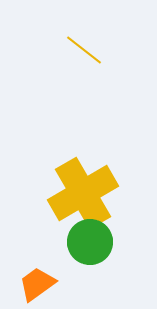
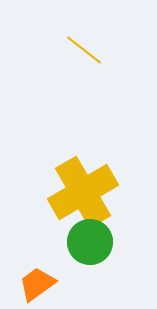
yellow cross: moved 1 px up
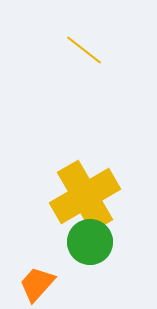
yellow cross: moved 2 px right, 4 px down
orange trapezoid: rotated 12 degrees counterclockwise
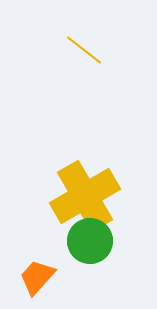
green circle: moved 1 px up
orange trapezoid: moved 7 px up
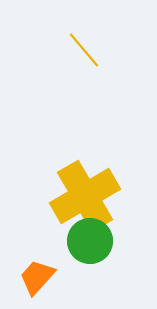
yellow line: rotated 12 degrees clockwise
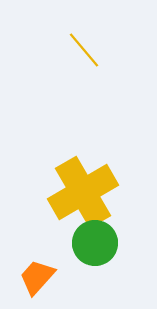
yellow cross: moved 2 px left, 4 px up
green circle: moved 5 px right, 2 px down
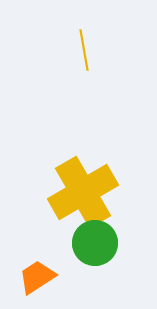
yellow line: rotated 30 degrees clockwise
orange trapezoid: rotated 15 degrees clockwise
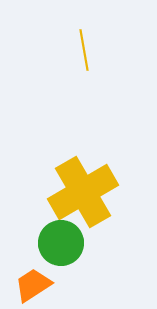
green circle: moved 34 px left
orange trapezoid: moved 4 px left, 8 px down
